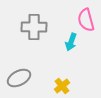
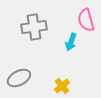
gray cross: rotated 10 degrees counterclockwise
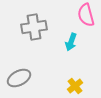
pink semicircle: moved 5 px up
yellow cross: moved 13 px right
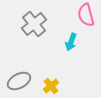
gray cross: moved 3 px up; rotated 30 degrees counterclockwise
gray ellipse: moved 3 px down
yellow cross: moved 24 px left
